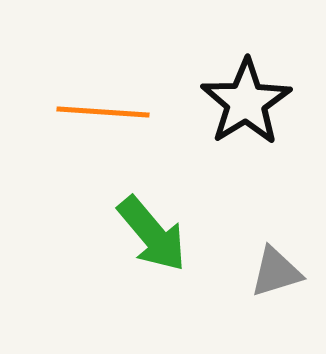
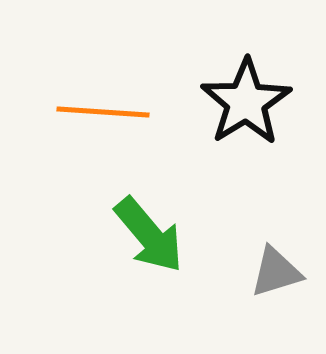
green arrow: moved 3 px left, 1 px down
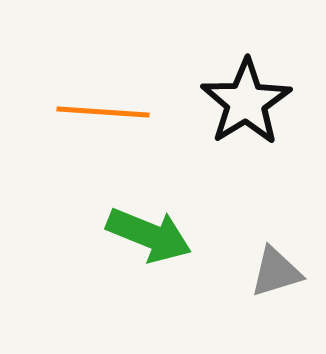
green arrow: rotated 28 degrees counterclockwise
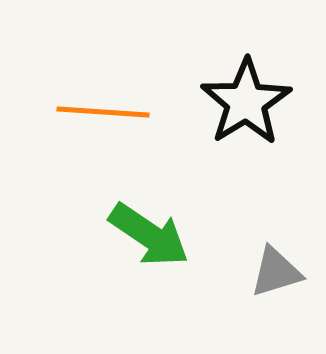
green arrow: rotated 12 degrees clockwise
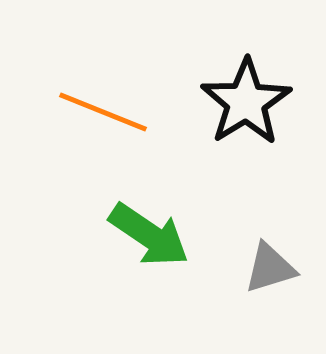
orange line: rotated 18 degrees clockwise
gray triangle: moved 6 px left, 4 px up
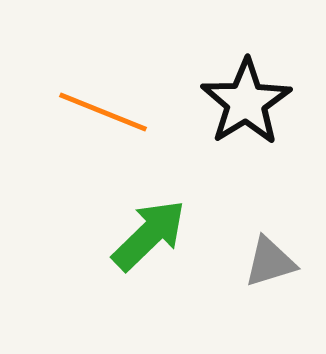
green arrow: rotated 78 degrees counterclockwise
gray triangle: moved 6 px up
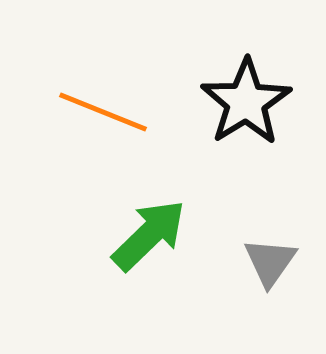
gray triangle: rotated 38 degrees counterclockwise
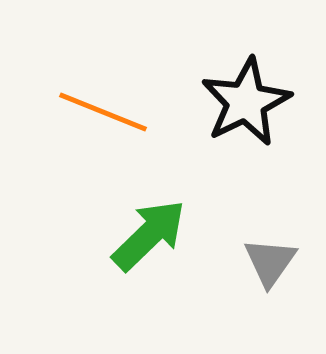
black star: rotated 6 degrees clockwise
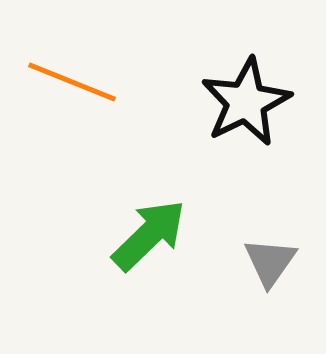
orange line: moved 31 px left, 30 px up
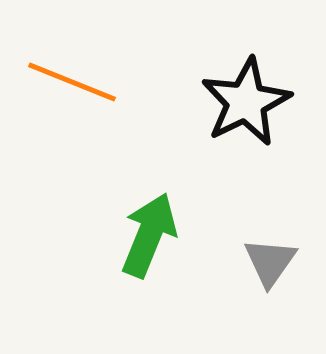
green arrow: rotated 24 degrees counterclockwise
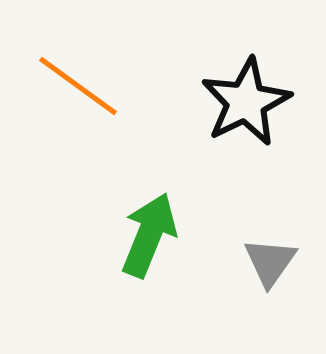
orange line: moved 6 px right, 4 px down; rotated 14 degrees clockwise
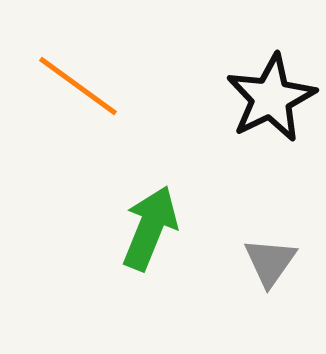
black star: moved 25 px right, 4 px up
green arrow: moved 1 px right, 7 px up
